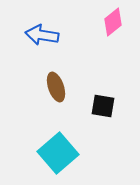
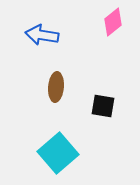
brown ellipse: rotated 24 degrees clockwise
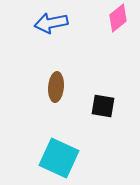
pink diamond: moved 5 px right, 4 px up
blue arrow: moved 9 px right, 12 px up; rotated 20 degrees counterclockwise
cyan square: moved 1 px right, 5 px down; rotated 24 degrees counterclockwise
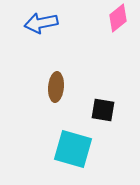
blue arrow: moved 10 px left
black square: moved 4 px down
cyan square: moved 14 px right, 9 px up; rotated 9 degrees counterclockwise
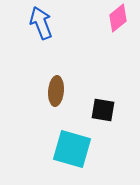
blue arrow: rotated 80 degrees clockwise
brown ellipse: moved 4 px down
cyan square: moved 1 px left
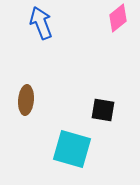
brown ellipse: moved 30 px left, 9 px down
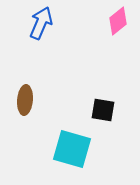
pink diamond: moved 3 px down
blue arrow: rotated 44 degrees clockwise
brown ellipse: moved 1 px left
